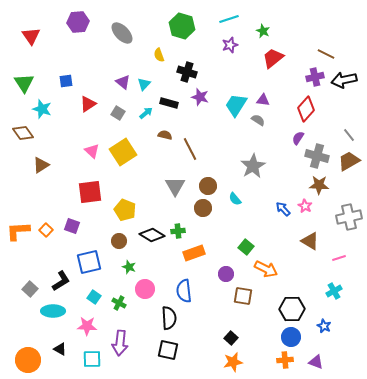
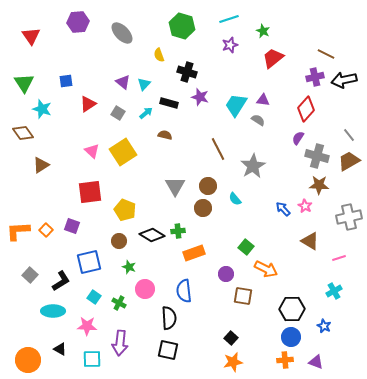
brown line at (190, 149): moved 28 px right
gray square at (30, 289): moved 14 px up
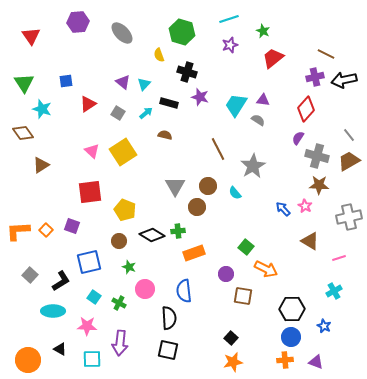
green hexagon at (182, 26): moved 6 px down
cyan semicircle at (235, 199): moved 6 px up
brown circle at (203, 208): moved 6 px left, 1 px up
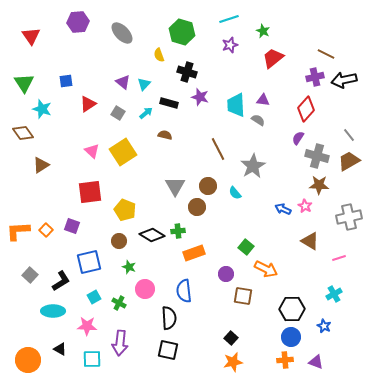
cyan trapezoid at (236, 105): rotated 35 degrees counterclockwise
blue arrow at (283, 209): rotated 21 degrees counterclockwise
cyan cross at (334, 291): moved 3 px down
cyan square at (94, 297): rotated 24 degrees clockwise
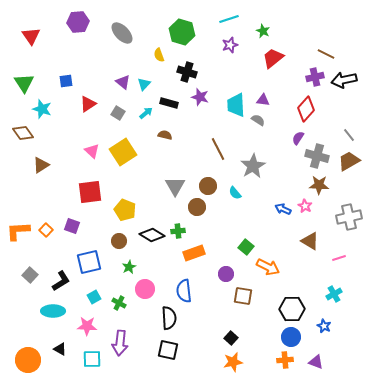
green star at (129, 267): rotated 24 degrees clockwise
orange arrow at (266, 269): moved 2 px right, 2 px up
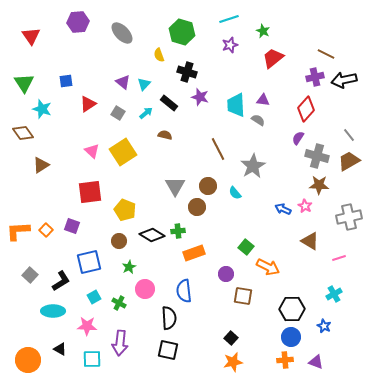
black rectangle at (169, 103): rotated 24 degrees clockwise
